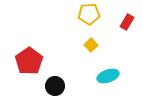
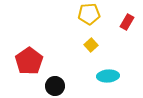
cyan ellipse: rotated 15 degrees clockwise
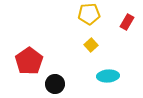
black circle: moved 2 px up
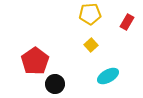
yellow pentagon: moved 1 px right
red pentagon: moved 6 px right
cyan ellipse: rotated 25 degrees counterclockwise
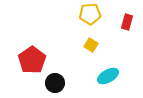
red rectangle: rotated 14 degrees counterclockwise
yellow square: rotated 16 degrees counterclockwise
red pentagon: moved 3 px left, 1 px up
black circle: moved 1 px up
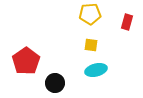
yellow square: rotated 24 degrees counterclockwise
red pentagon: moved 6 px left, 1 px down
cyan ellipse: moved 12 px left, 6 px up; rotated 15 degrees clockwise
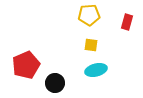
yellow pentagon: moved 1 px left, 1 px down
red pentagon: moved 4 px down; rotated 12 degrees clockwise
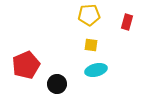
black circle: moved 2 px right, 1 px down
